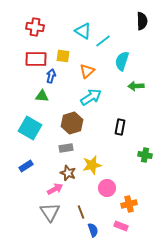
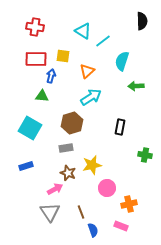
blue rectangle: rotated 16 degrees clockwise
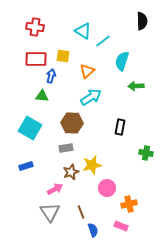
brown hexagon: rotated 20 degrees clockwise
green cross: moved 1 px right, 2 px up
brown star: moved 3 px right, 1 px up; rotated 28 degrees clockwise
